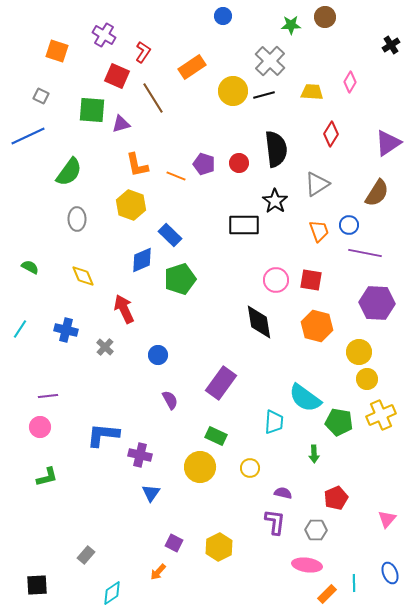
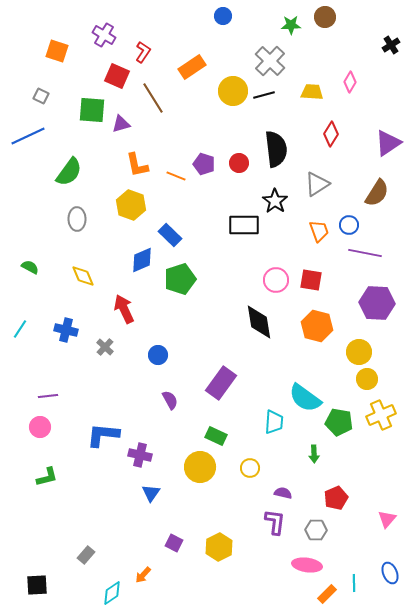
orange arrow at (158, 572): moved 15 px left, 3 px down
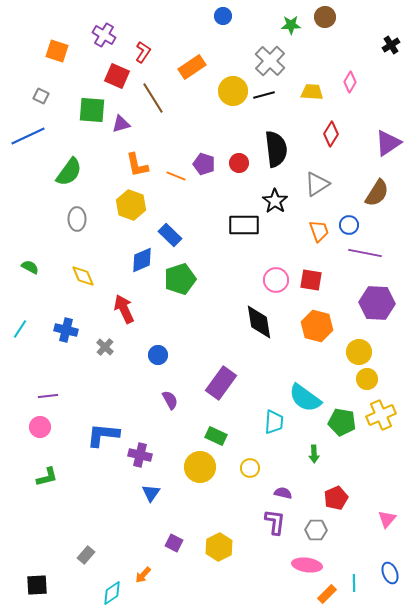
green pentagon at (339, 422): moved 3 px right
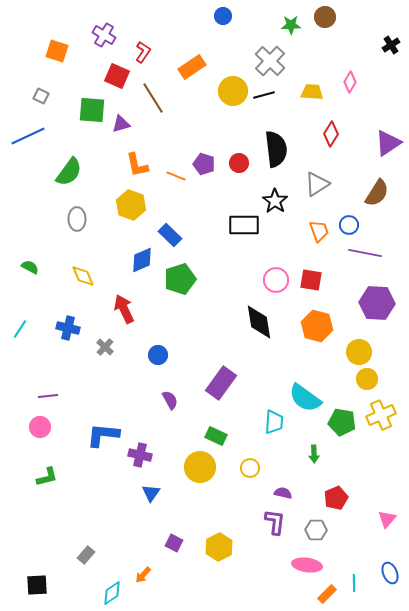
blue cross at (66, 330): moved 2 px right, 2 px up
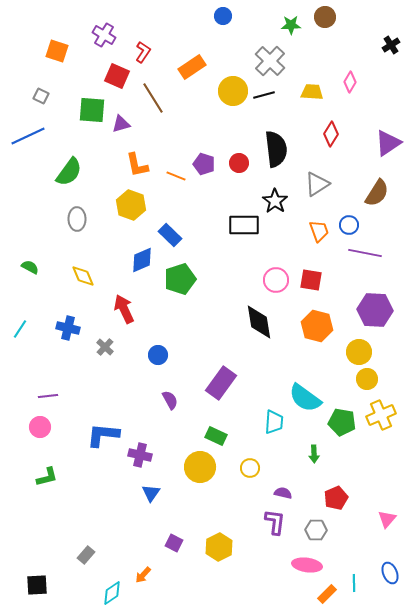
purple hexagon at (377, 303): moved 2 px left, 7 px down
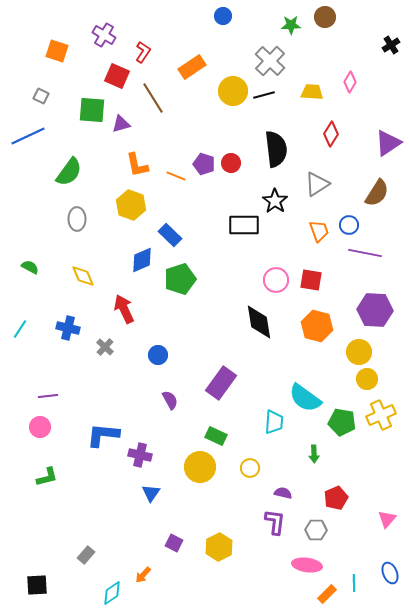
red circle at (239, 163): moved 8 px left
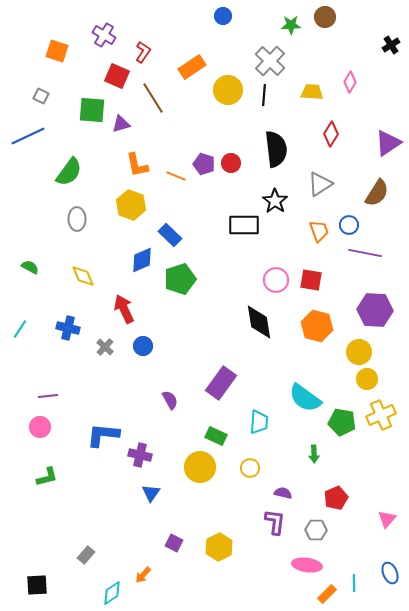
yellow circle at (233, 91): moved 5 px left, 1 px up
black line at (264, 95): rotated 70 degrees counterclockwise
gray triangle at (317, 184): moved 3 px right
blue circle at (158, 355): moved 15 px left, 9 px up
cyan trapezoid at (274, 422): moved 15 px left
